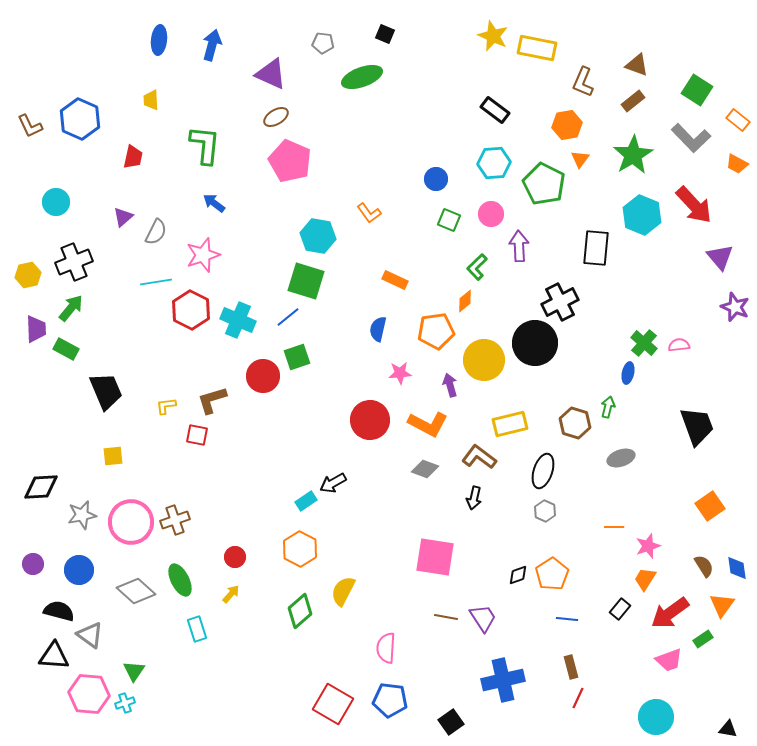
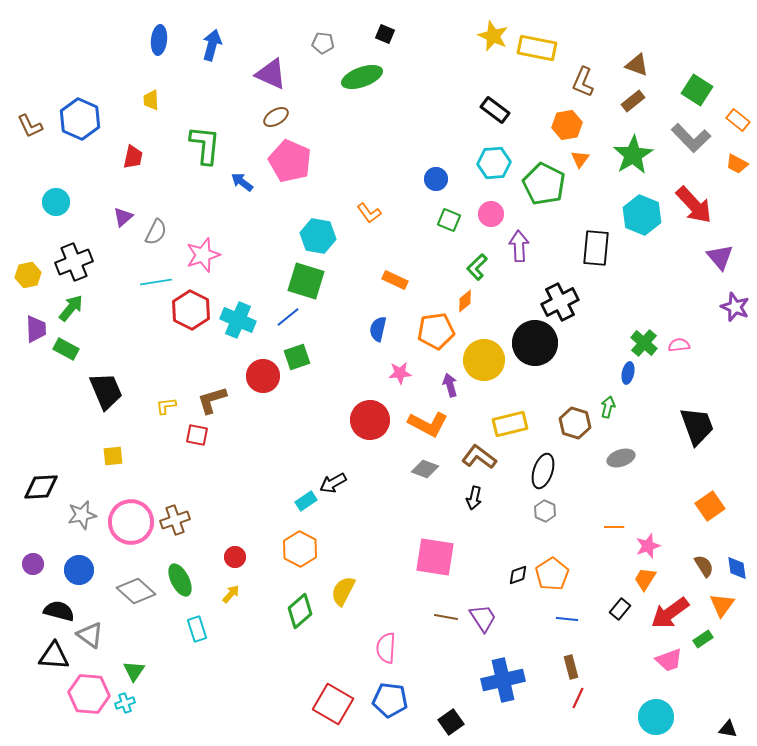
blue arrow at (214, 203): moved 28 px right, 21 px up
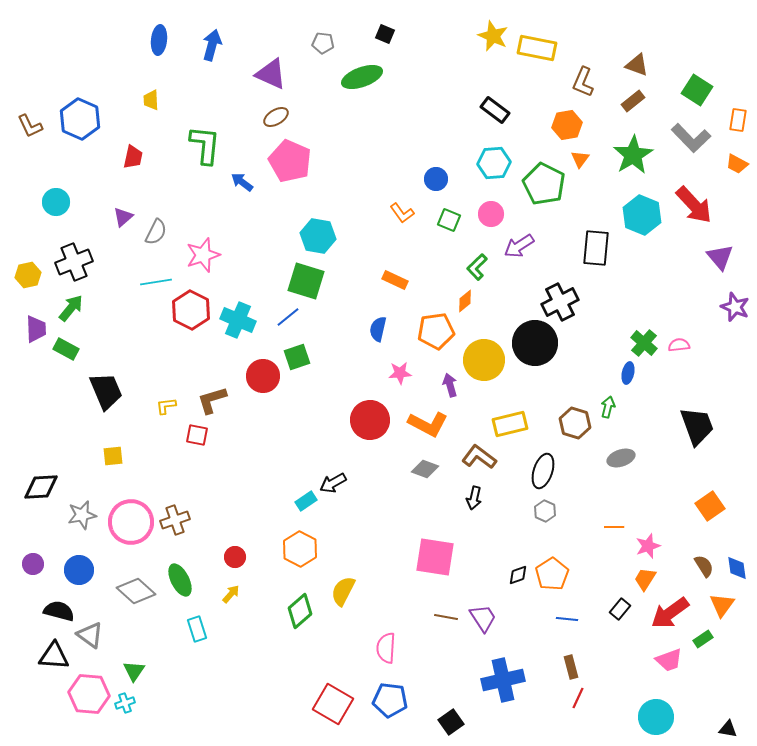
orange rectangle at (738, 120): rotated 60 degrees clockwise
orange L-shape at (369, 213): moved 33 px right
purple arrow at (519, 246): rotated 120 degrees counterclockwise
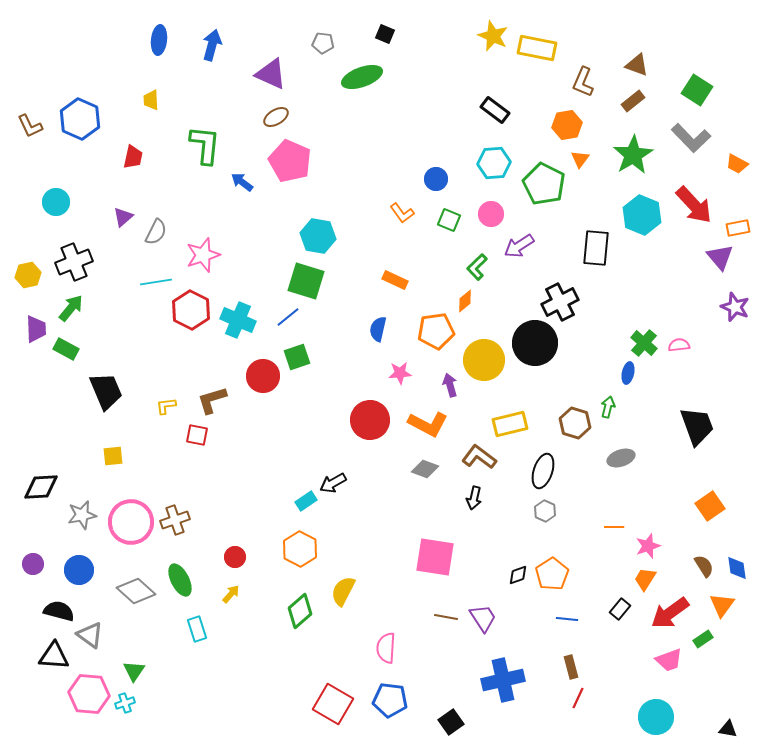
orange rectangle at (738, 120): moved 108 px down; rotated 70 degrees clockwise
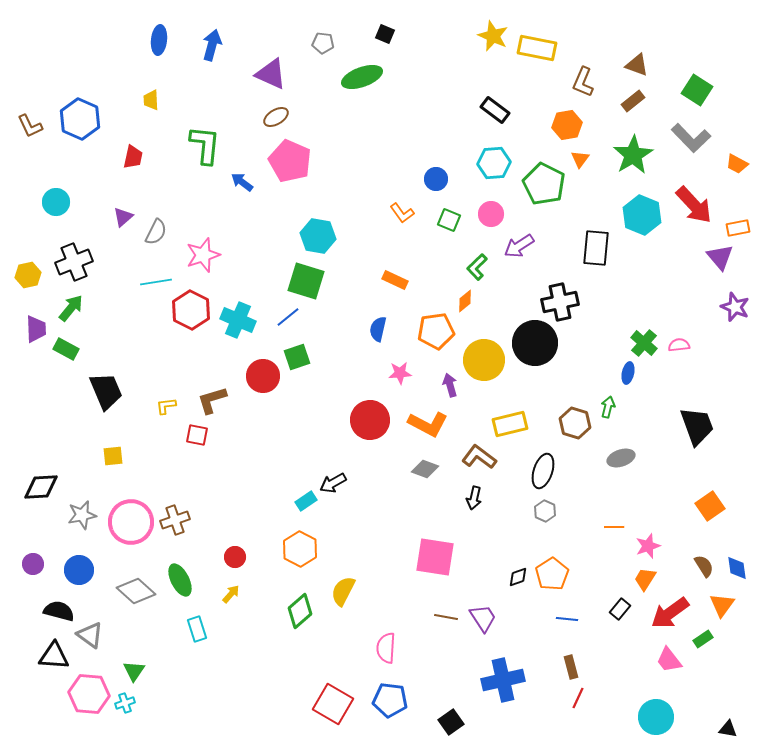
black cross at (560, 302): rotated 15 degrees clockwise
black diamond at (518, 575): moved 2 px down
pink trapezoid at (669, 660): rotated 72 degrees clockwise
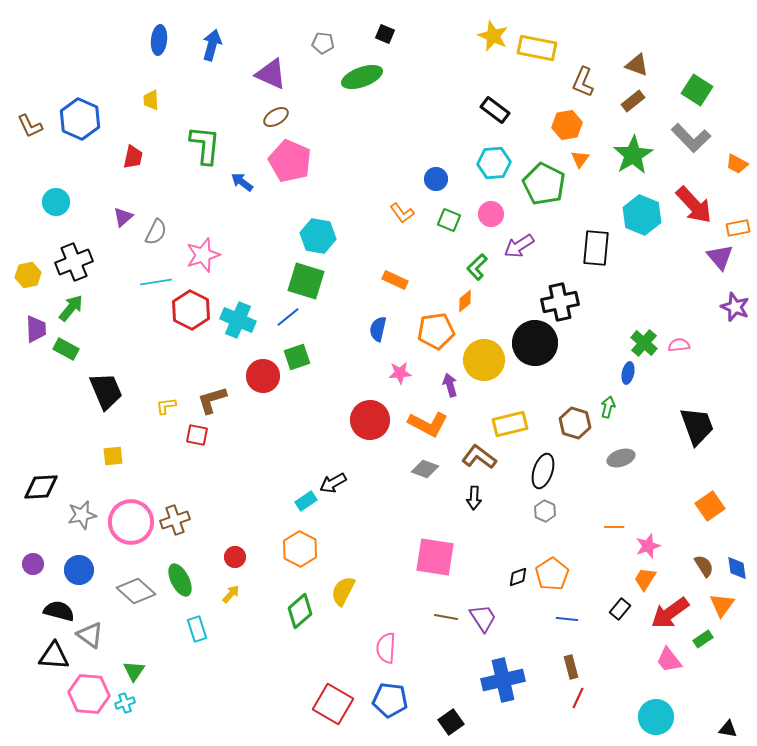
black arrow at (474, 498): rotated 10 degrees counterclockwise
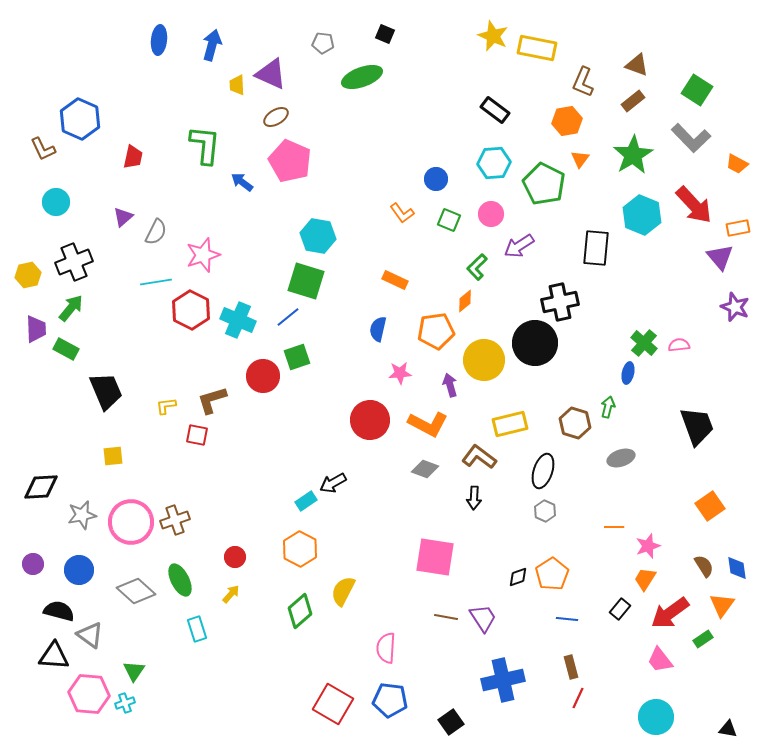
yellow trapezoid at (151, 100): moved 86 px right, 15 px up
orange hexagon at (567, 125): moved 4 px up
brown L-shape at (30, 126): moved 13 px right, 23 px down
pink trapezoid at (669, 660): moved 9 px left
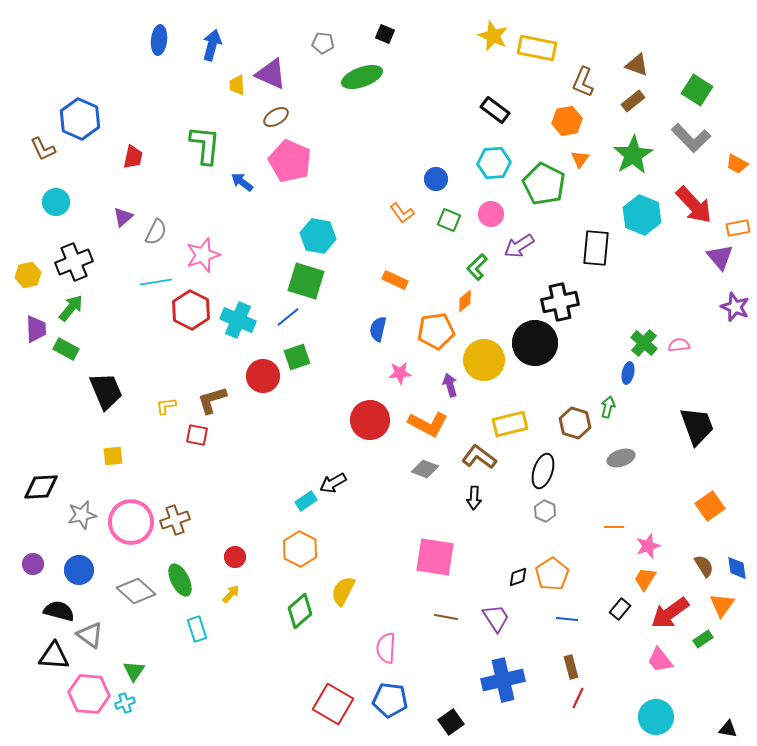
purple trapezoid at (483, 618): moved 13 px right
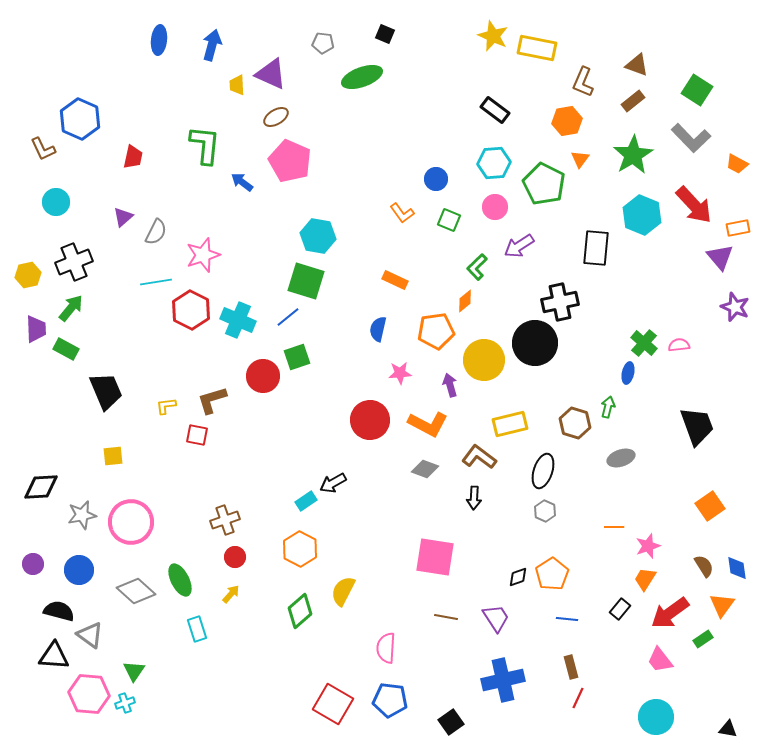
pink circle at (491, 214): moved 4 px right, 7 px up
brown cross at (175, 520): moved 50 px right
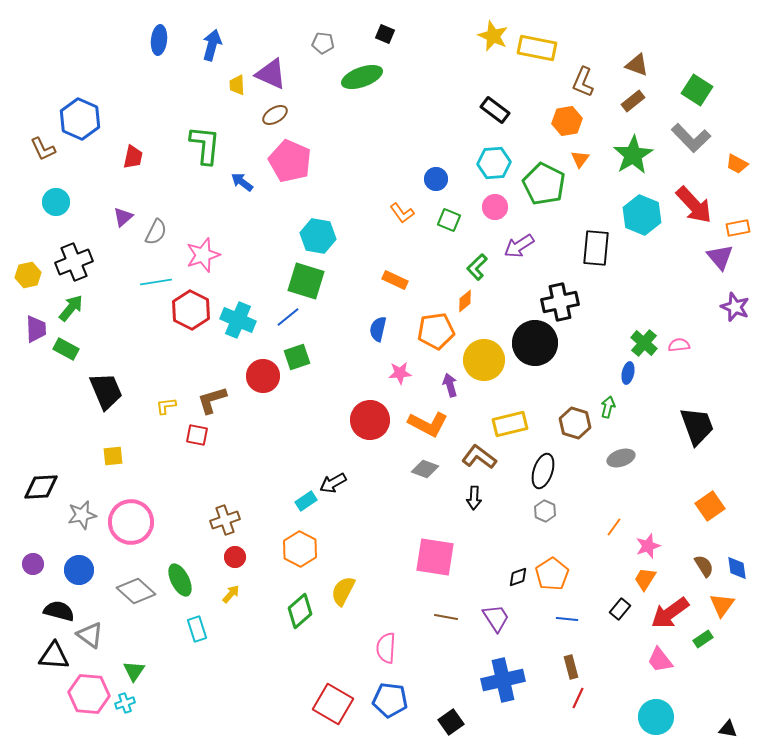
brown ellipse at (276, 117): moved 1 px left, 2 px up
orange line at (614, 527): rotated 54 degrees counterclockwise
